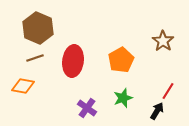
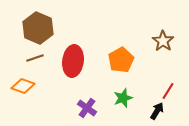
orange diamond: rotated 10 degrees clockwise
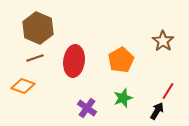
red ellipse: moved 1 px right
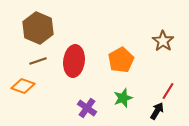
brown line: moved 3 px right, 3 px down
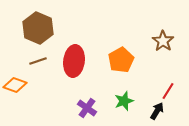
orange diamond: moved 8 px left, 1 px up
green star: moved 1 px right, 3 px down
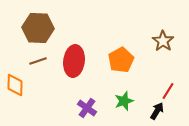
brown hexagon: rotated 20 degrees counterclockwise
orange diamond: rotated 70 degrees clockwise
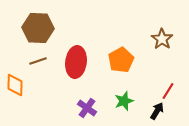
brown star: moved 1 px left, 2 px up
red ellipse: moved 2 px right, 1 px down
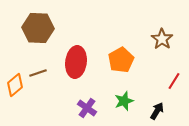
brown line: moved 12 px down
orange diamond: rotated 50 degrees clockwise
red line: moved 6 px right, 10 px up
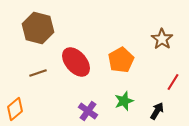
brown hexagon: rotated 12 degrees clockwise
red ellipse: rotated 48 degrees counterclockwise
red line: moved 1 px left, 1 px down
orange diamond: moved 24 px down
purple cross: moved 1 px right, 3 px down
